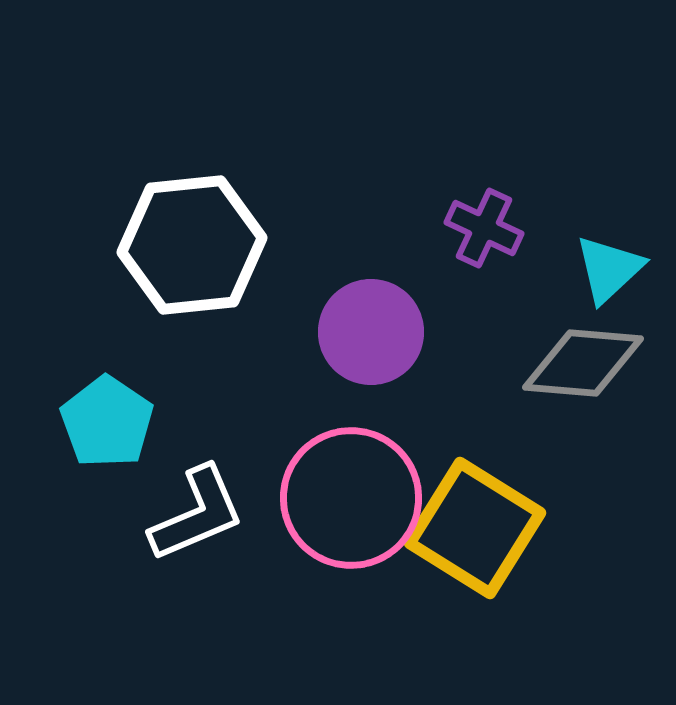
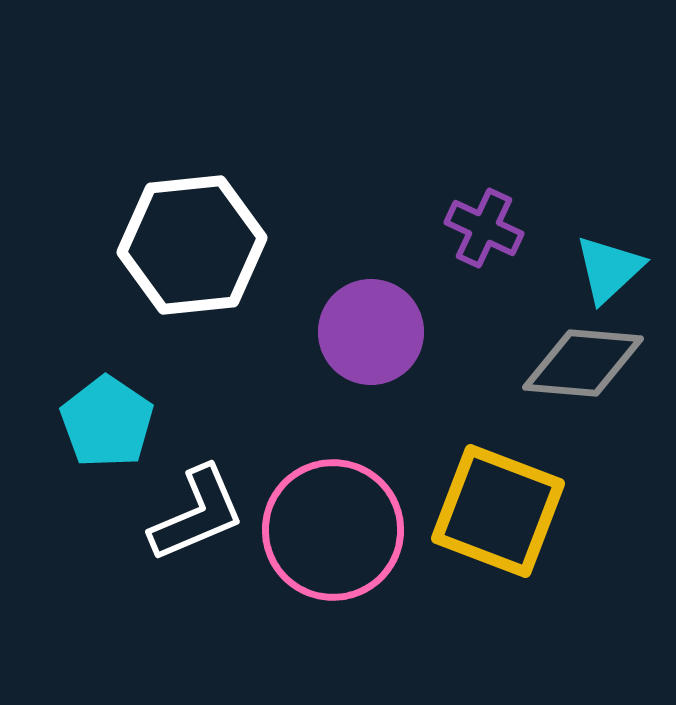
pink circle: moved 18 px left, 32 px down
yellow square: moved 23 px right, 17 px up; rotated 11 degrees counterclockwise
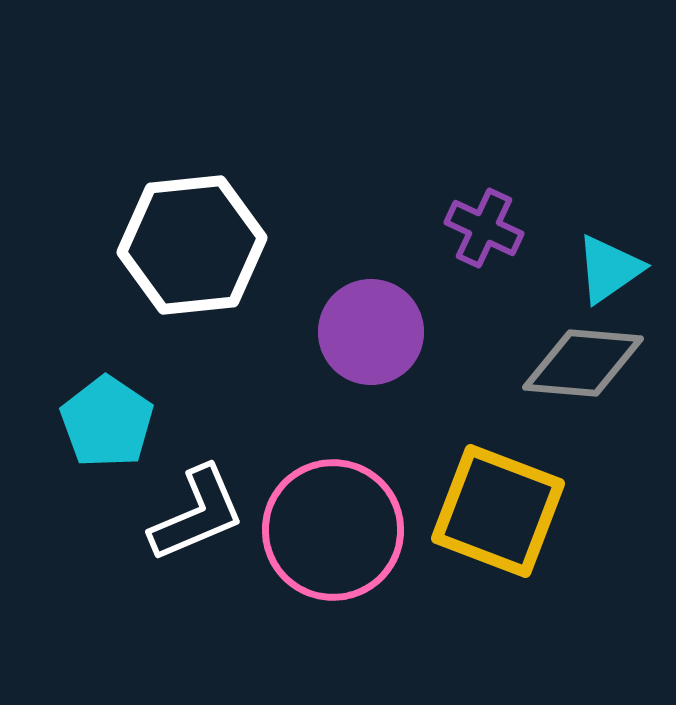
cyan triangle: rotated 8 degrees clockwise
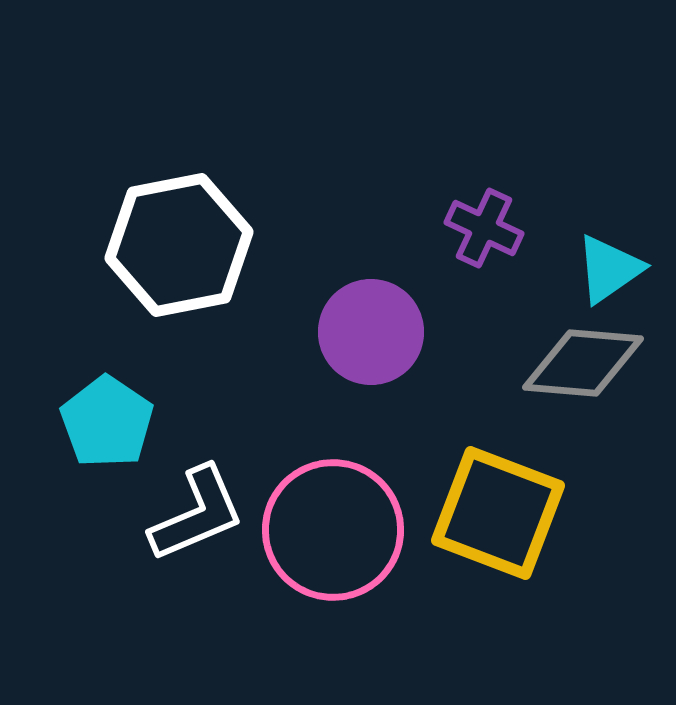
white hexagon: moved 13 px left; rotated 5 degrees counterclockwise
yellow square: moved 2 px down
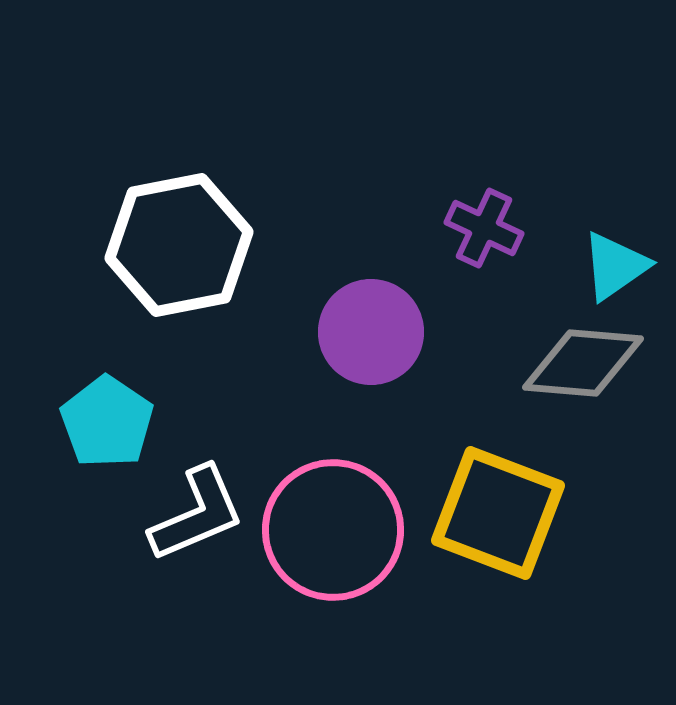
cyan triangle: moved 6 px right, 3 px up
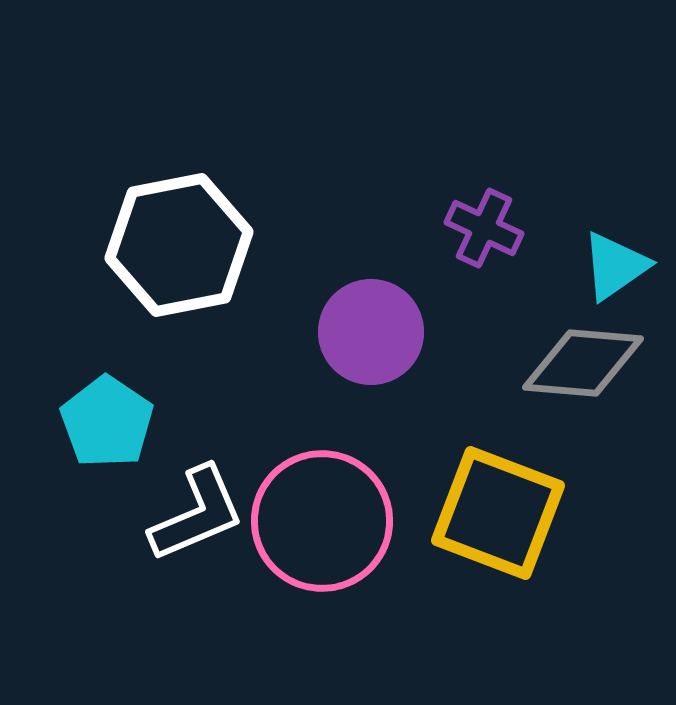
pink circle: moved 11 px left, 9 px up
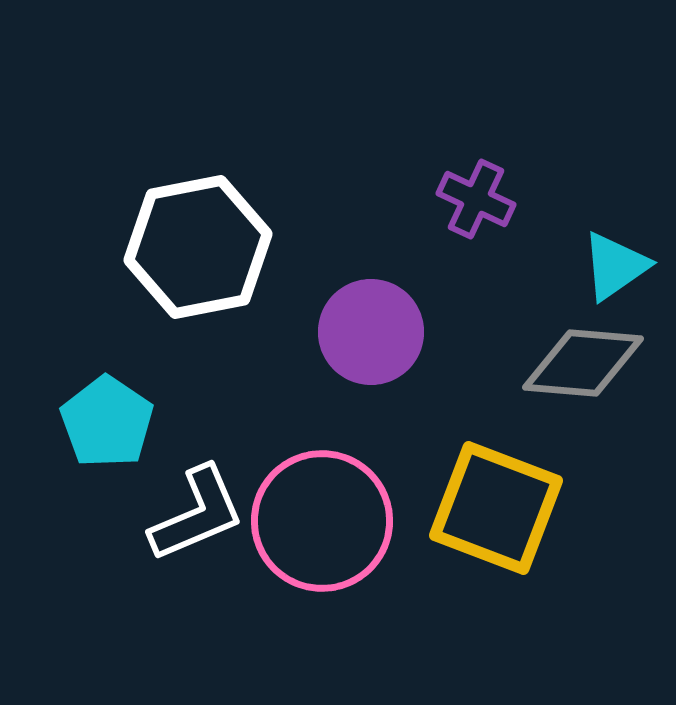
purple cross: moved 8 px left, 29 px up
white hexagon: moved 19 px right, 2 px down
yellow square: moved 2 px left, 5 px up
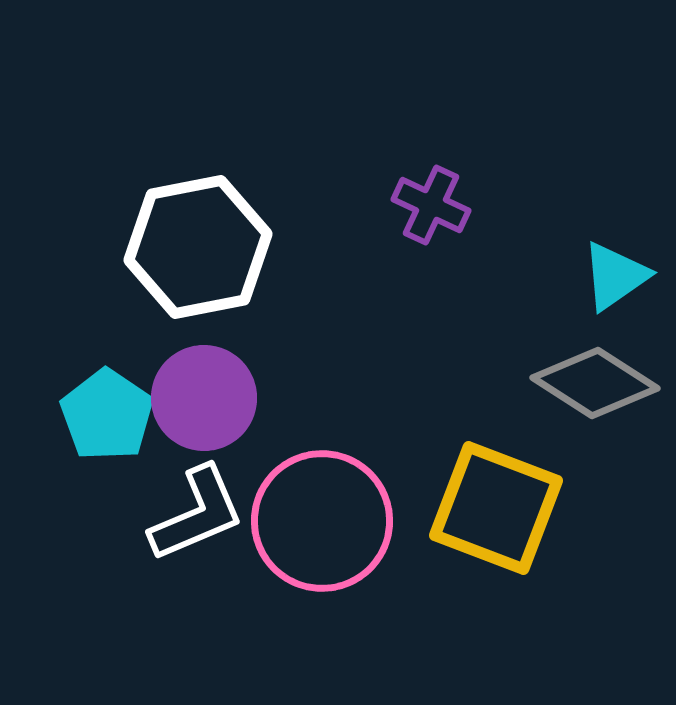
purple cross: moved 45 px left, 6 px down
cyan triangle: moved 10 px down
purple circle: moved 167 px left, 66 px down
gray diamond: moved 12 px right, 20 px down; rotated 28 degrees clockwise
cyan pentagon: moved 7 px up
